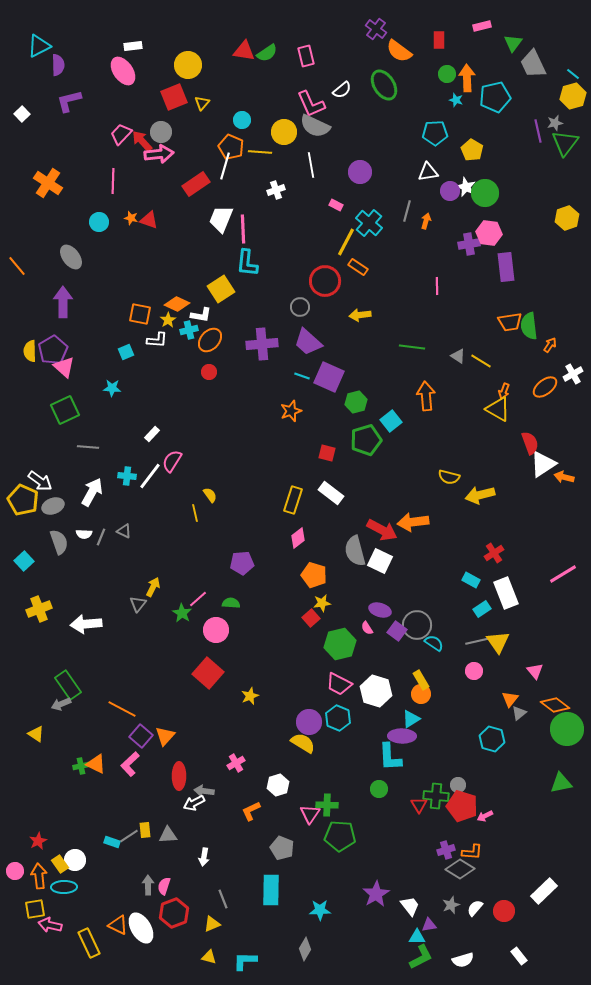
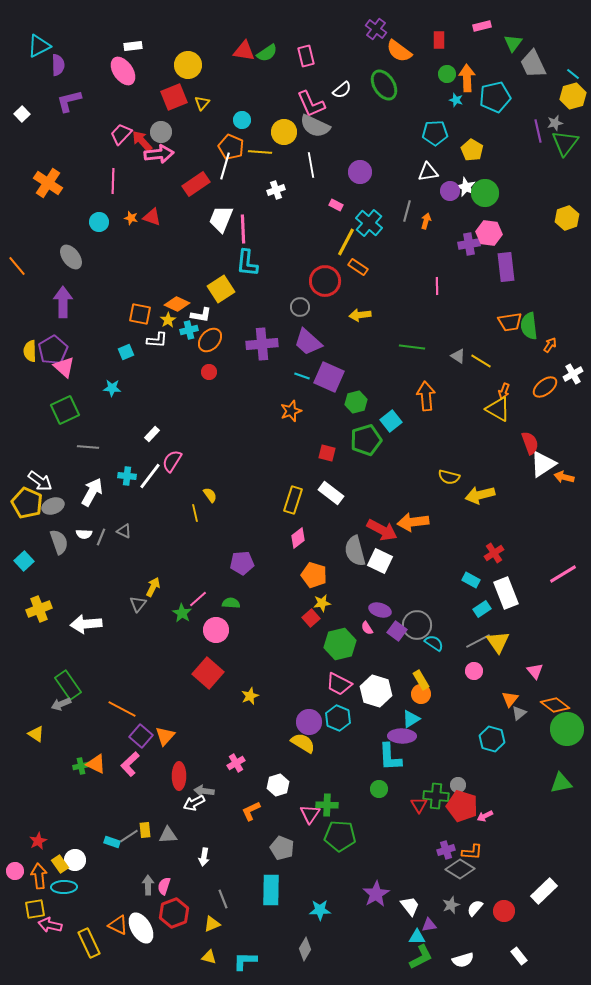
red triangle at (149, 220): moved 3 px right, 3 px up
yellow pentagon at (23, 500): moved 4 px right, 3 px down
gray line at (478, 641): rotated 15 degrees counterclockwise
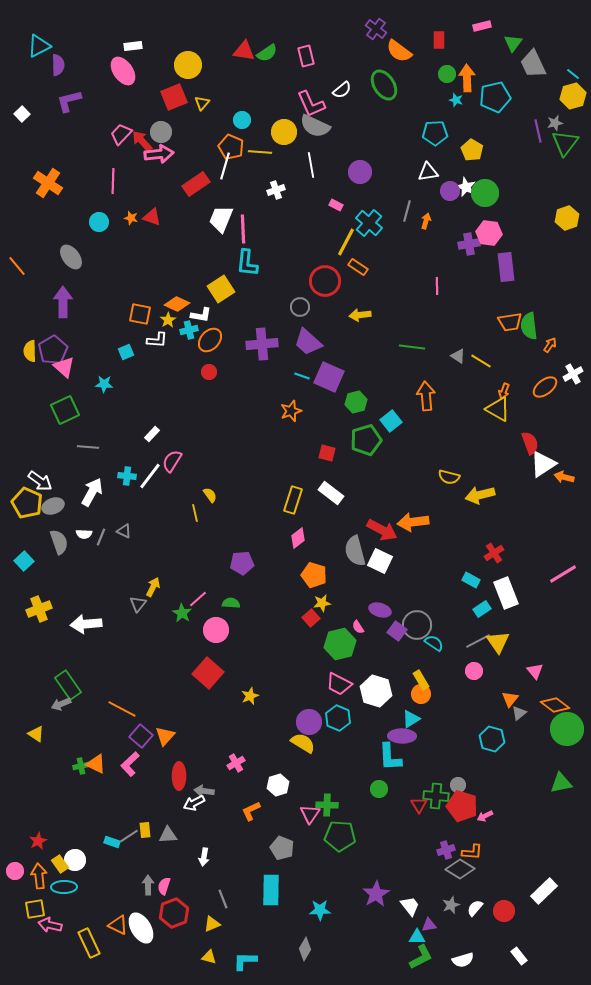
cyan star at (112, 388): moved 8 px left, 4 px up
pink semicircle at (367, 628): moved 9 px left, 1 px up
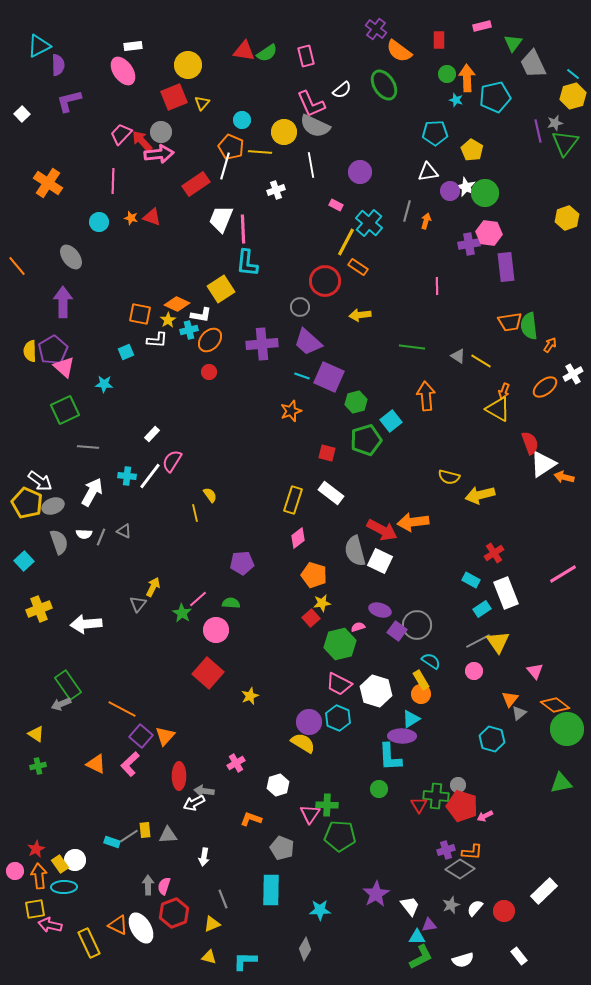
pink semicircle at (358, 627): rotated 104 degrees clockwise
cyan semicircle at (434, 643): moved 3 px left, 18 px down
green cross at (81, 766): moved 43 px left
orange L-shape at (251, 811): moved 8 px down; rotated 45 degrees clockwise
red star at (38, 841): moved 2 px left, 8 px down
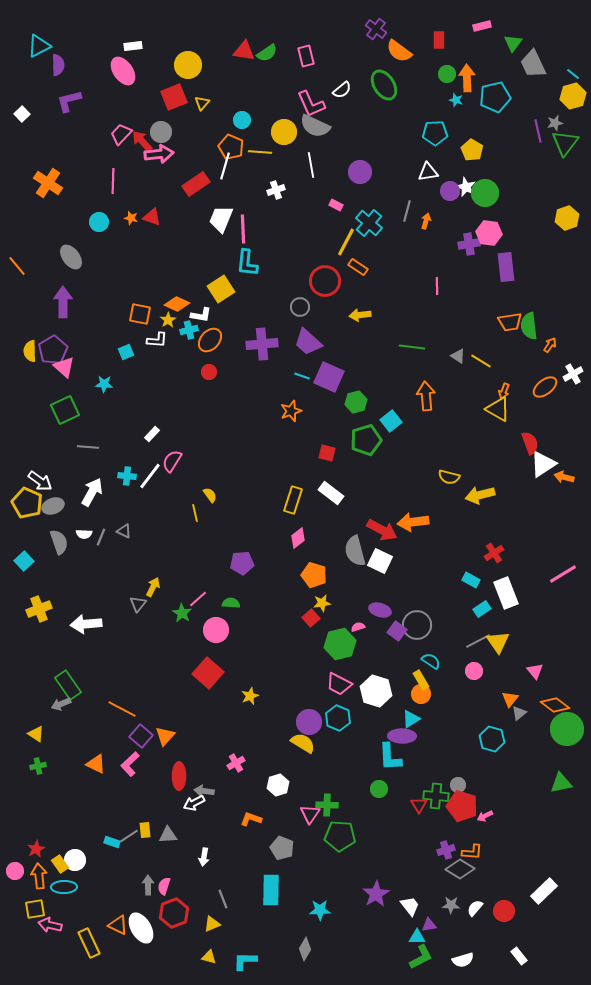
gray star at (451, 905): rotated 24 degrees clockwise
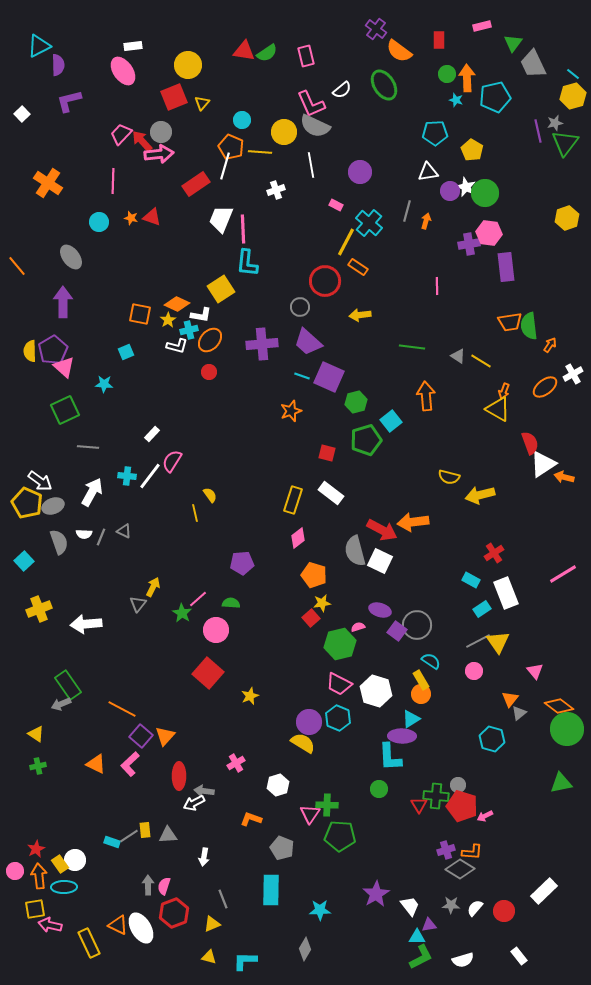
white L-shape at (157, 340): moved 20 px right, 6 px down; rotated 10 degrees clockwise
orange diamond at (555, 705): moved 4 px right, 1 px down
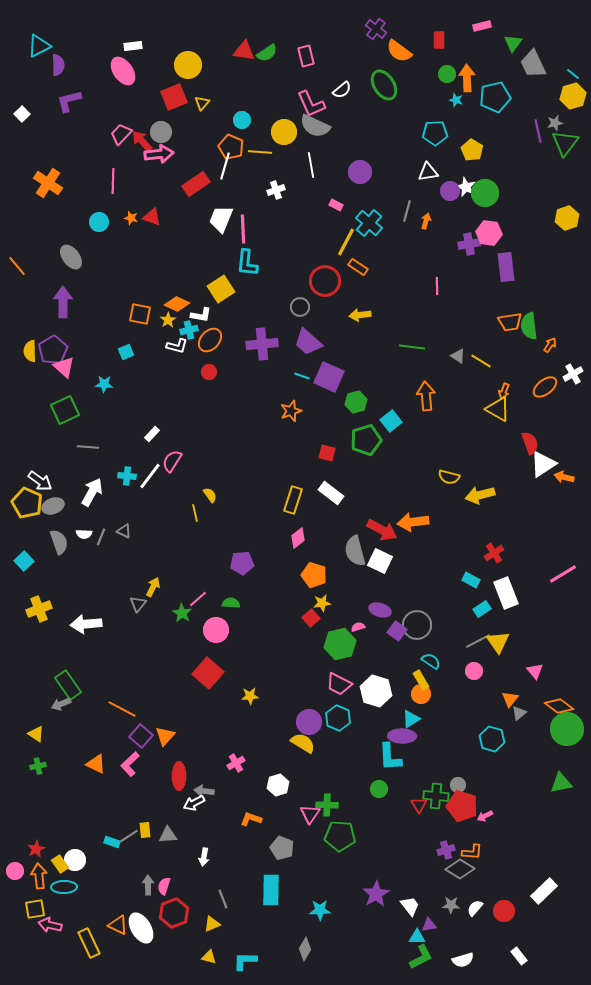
yellow star at (250, 696): rotated 18 degrees clockwise
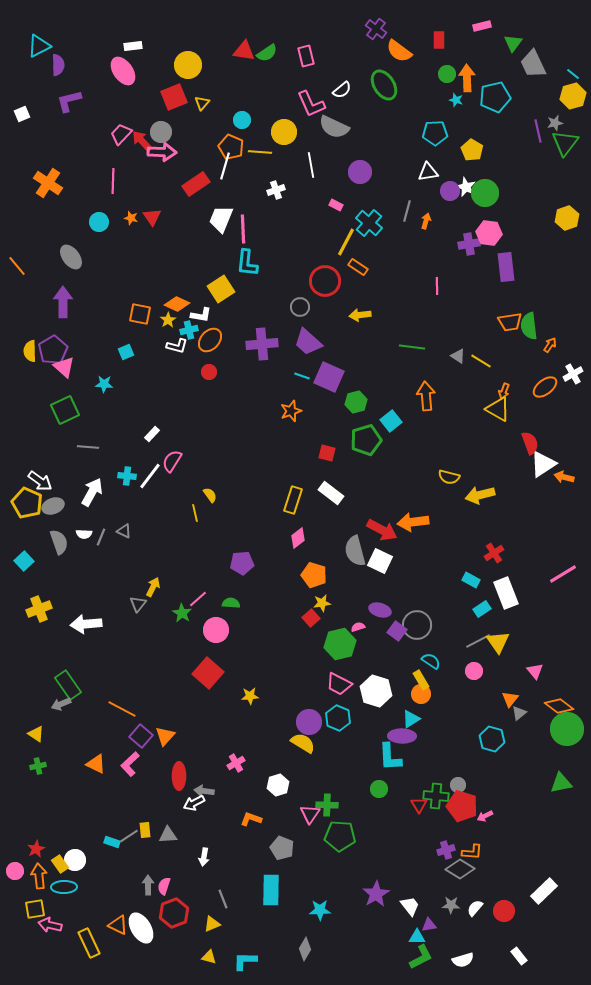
white square at (22, 114): rotated 21 degrees clockwise
gray semicircle at (315, 126): moved 19 px right, 1 px down
pink arrow at (159, 154): moved 3 px right, 2 px up; rotated 8 degrees clockwise
red triangle at (152, 217): rotated 36 degrees clockwise
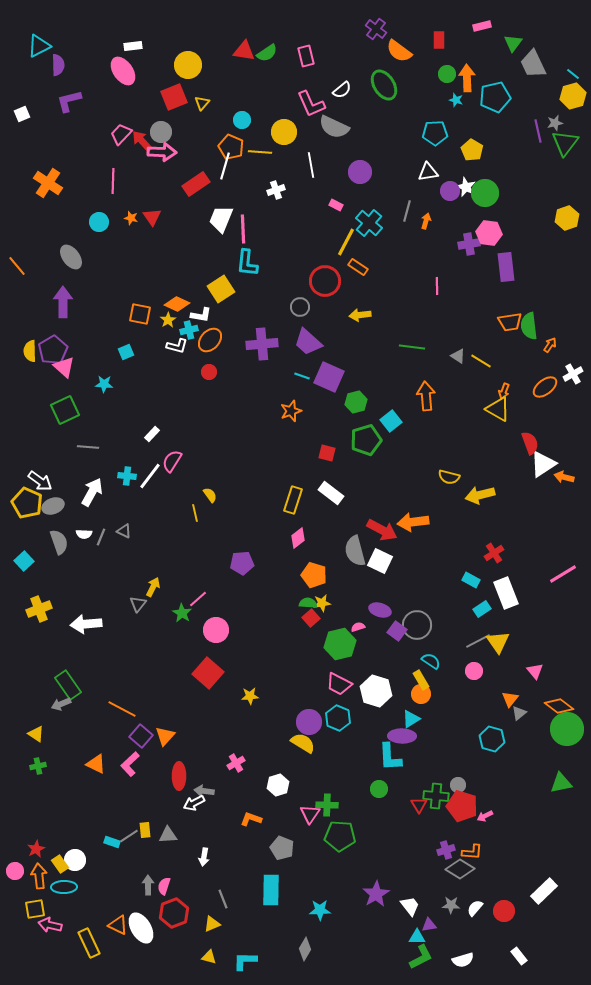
green semicircle at (231, 603): moved 77 px right
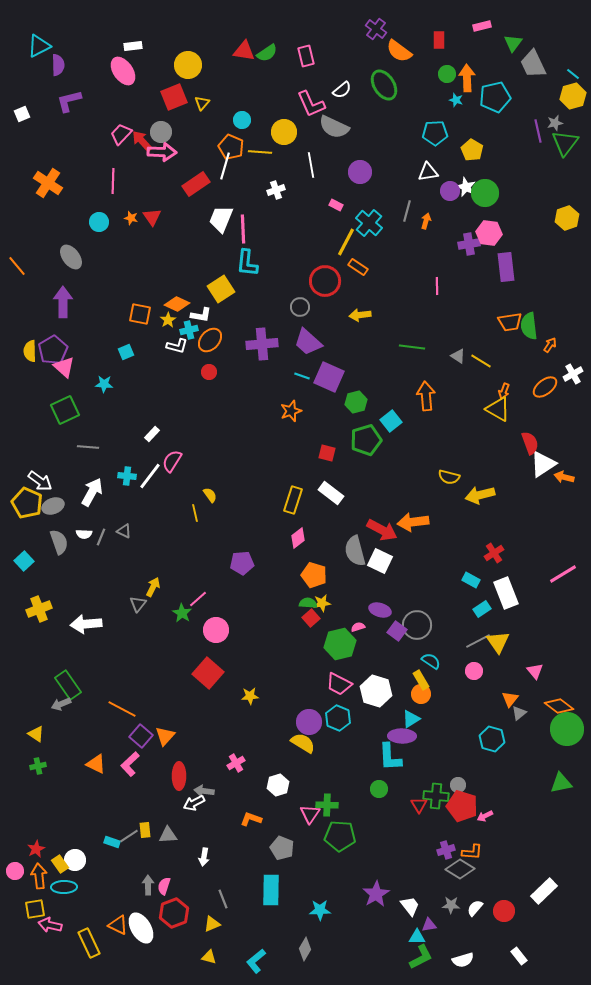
cyan L-shape at (245, 961): moved 11 px right; rotated 40 degrees counterclockwise
